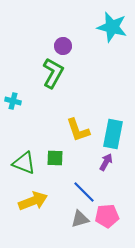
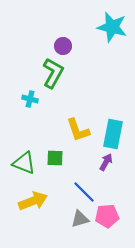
cyan cross: moved 17 px right, 2 px up
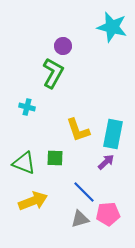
cyan cross: moved 3 px left, 8 px down
purple arrow: rotated 18 degrees clockwise
pink pentagon: moved 1 px right, 2 px up
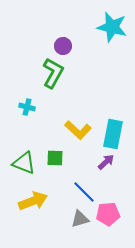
yellow L-shape: rotated 28 degrees counterclockwise
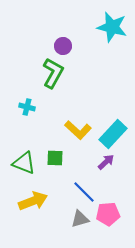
cyan rectangle: rotated 32 degrees clockwise
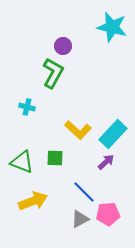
green triangle: moved 2 px left, 1 px up
gray triangle: rotated 12 degrees counterclockwise
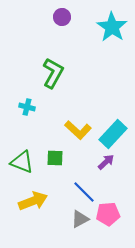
cyan star: rotated 20 degrees clockwise
purple circle: moved 1 px left, 29 px up
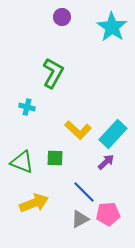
yellow arrow: moved 1 px right, 2 px down
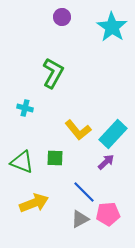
cyan cross: moved 2 px left, 1 px down
yellow L-shape: rotated 8 degrees clockwise
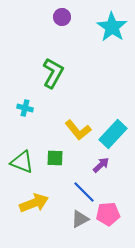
purple arrow: moved 5 px left, 3 px down
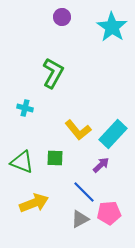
pink pentagon: moved 1 px right, 1 px up
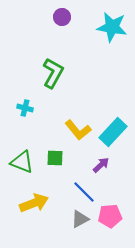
cyan star: rotated 24 degrees counterclockwise
cyan rectangle: moved 2 px up
pink pentagon: moved 1 px right, 3 px down
